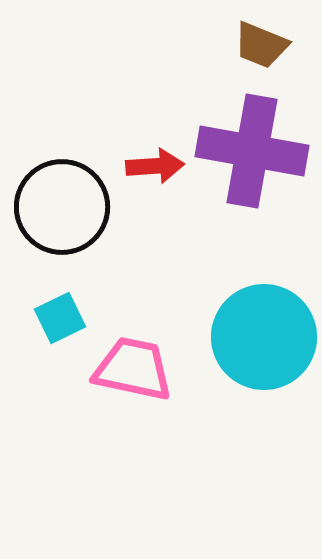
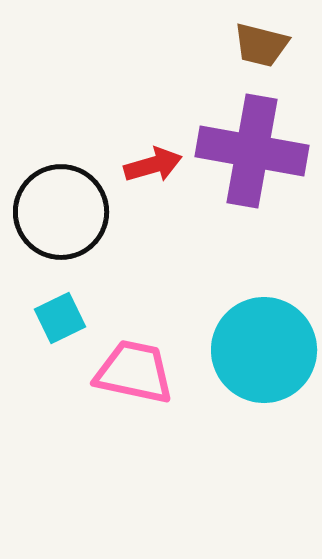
brown trapezoid: rotated 8 degrees counterclockwise
red arrow: moved 2 px left, 1 px up; rotated 12 degrees counterclockwise
black circle: moved 1 px left, 5 px down
cyan circle: moved 13 px down
pink trapezoid: moved 1 px right, 3 px down
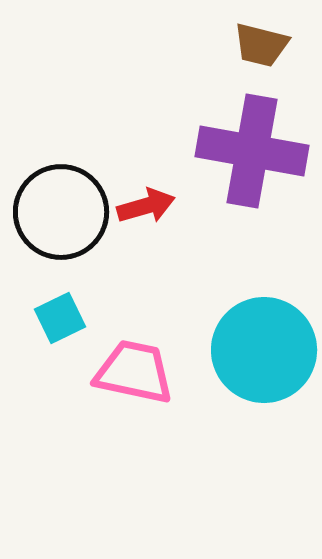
red arrow: moved 7 px left, 41 px down
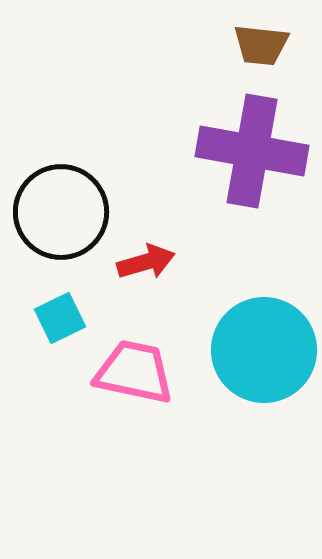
brown trapezoid: rotated 8 degrees counterclockwise
red arrow: moved 56 px down
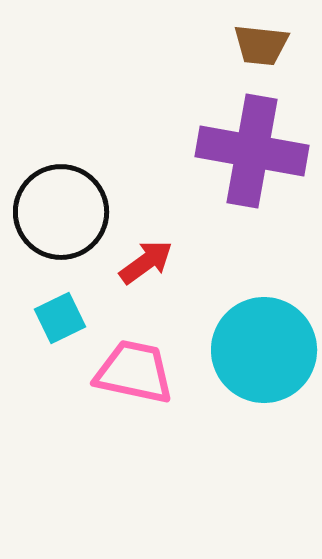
red arrow: rotated 20 degrees counterclockwise
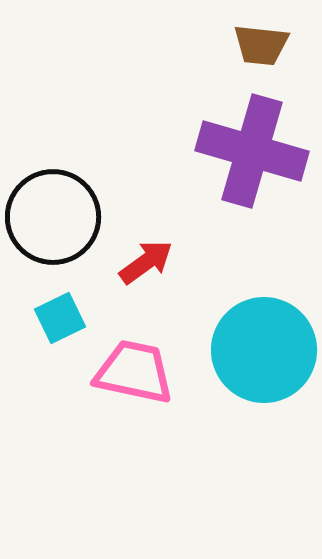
purple cross: rotated 6 degrees clockwise
black circle: moved 8 px left, 5 px down
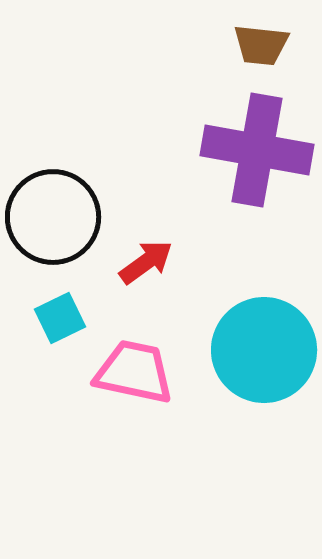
purple cross: moved 5 px right, 1 px up; rotated 6 degrees counterclockwise
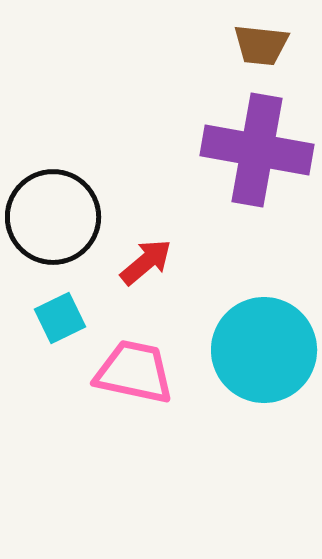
red arrow: rotated 4 degrees counterclockwise
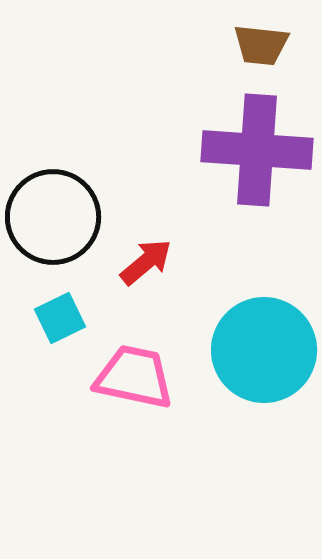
purple cross: rotated 6 degrees counterclockwise
pink trapezoid: moved 5 px down
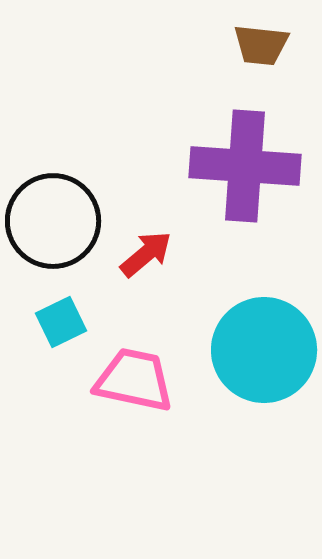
purple cross: moved 12 px left, 16 px down
black circle: moved 4 px down
red arrow: moved 8 px up
cyan square: moved 1 px right, 4 px down
pink trapezoid: moved 3 px down
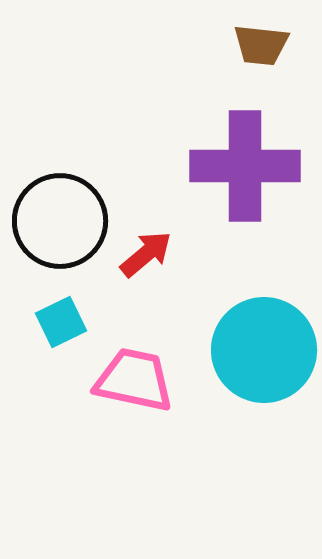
purple cross: rotated 4 degrees counterclockwise
black circle: moved 7 px right
